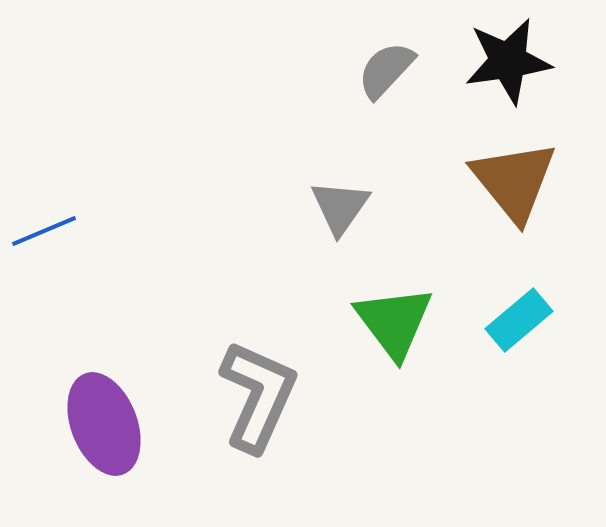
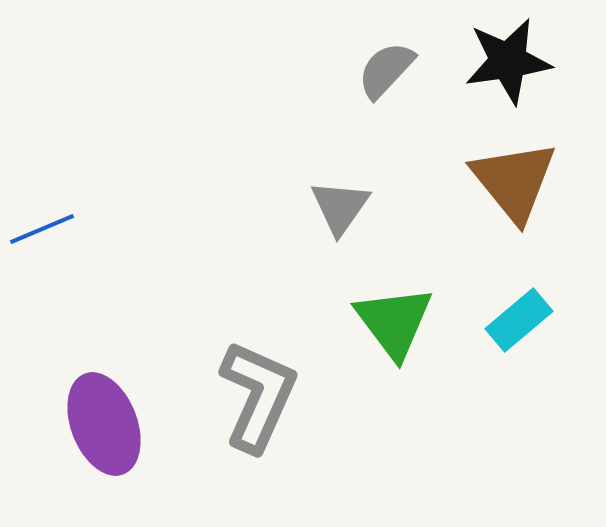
blue line: moved 2 px left, 2 px up
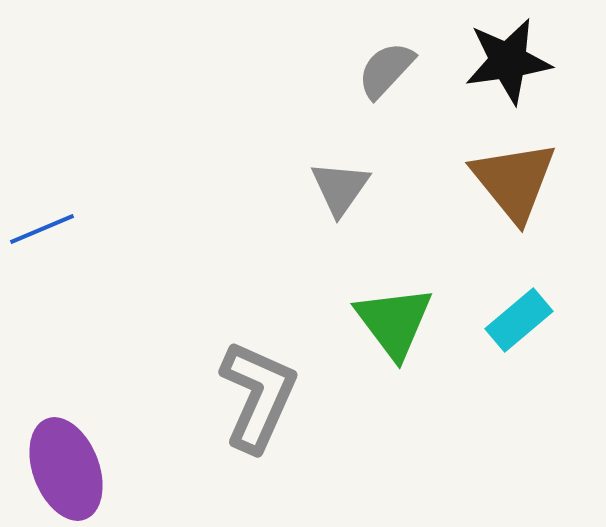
gray triangle: moved 19 px up
purple ellipse: moved 38 px left, 45 px down
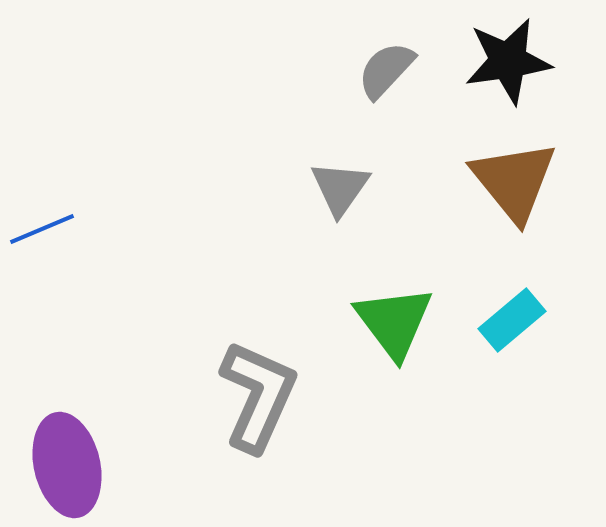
cyan rectangle: moved 7 px left
purple ellipse: moved 1 px right, 4 px up; rotated 8 degrees clockwise
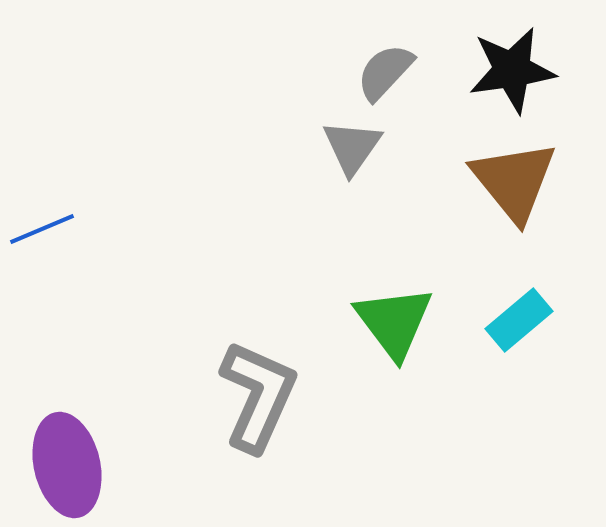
black star: moved 4 px right, 9 px down
gray semicircle: moved 1 px left, 2 px down
gray triangle: moved 12 px right, 41 px up
cyan rectangle: moved 7 px right
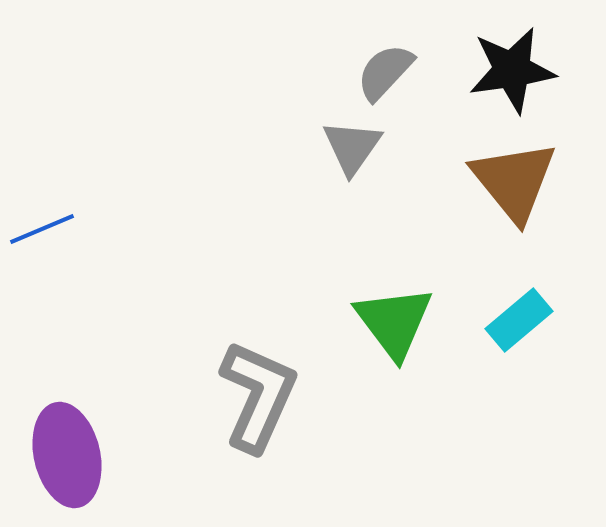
purple ellipse: moved 10 px up
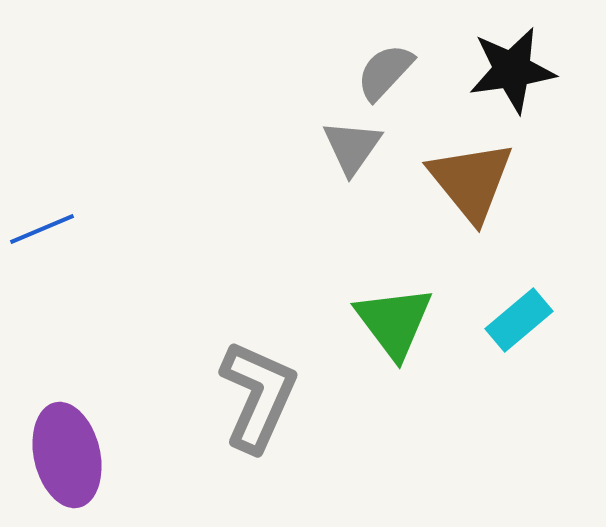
brown triangle: moved 43 px left
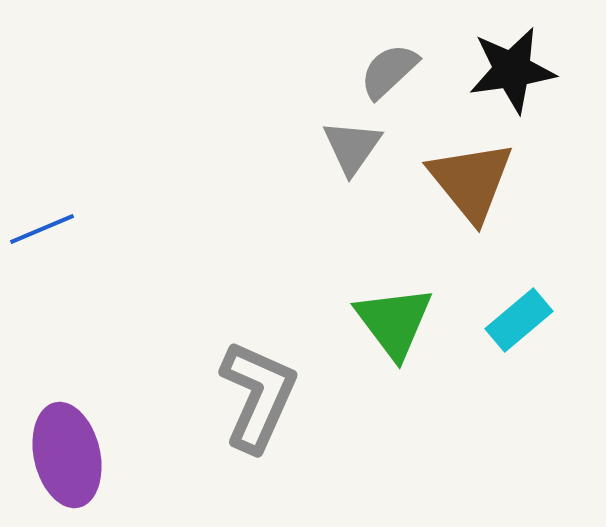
gray semicircle: moved 4 px right, 1 px up; rotated 4 degrees clockwise
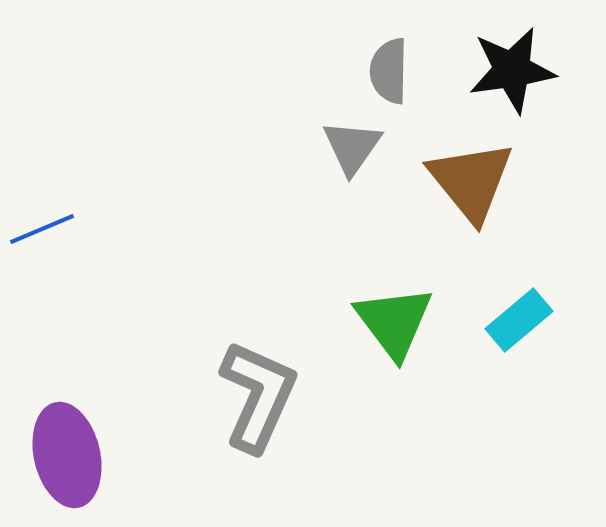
gray semicircle: rotated 46 degrees counterclockwise
